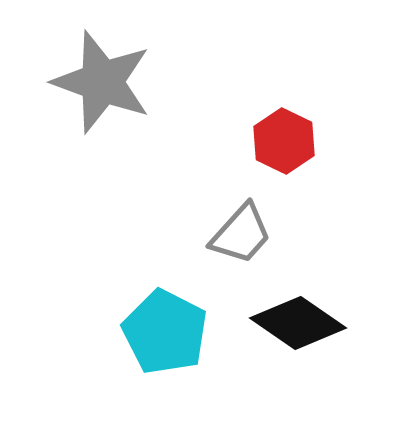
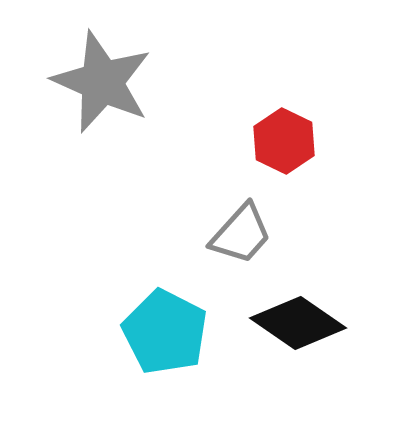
gray star: rotated 4 degrees clockwise
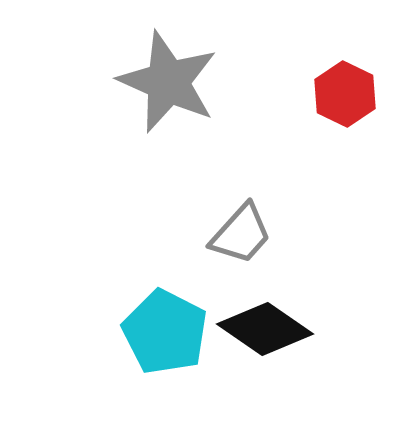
gray star: moved 66 px right
red hexagon: moved 61 px right, 47 px up
black diamond: moved 33 px left, 6 px down
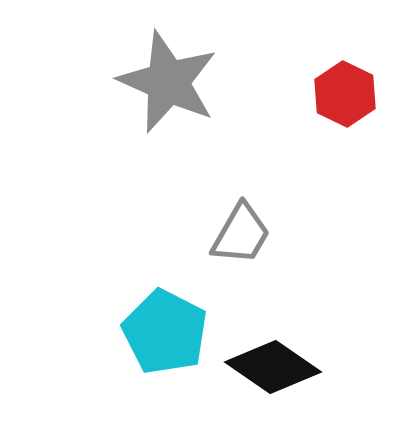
gray trapezoid: rotated 12 degrees counterclockwise
black diamond: moved 8 px right, 38 px down
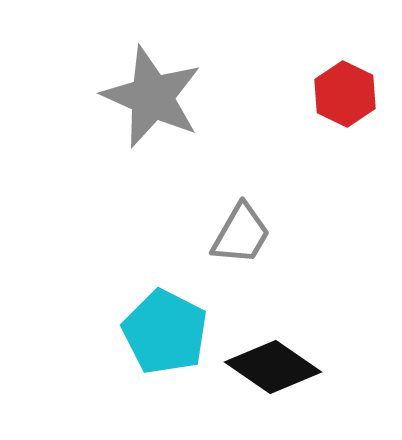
gray star: moved 16 px left, 15 px down
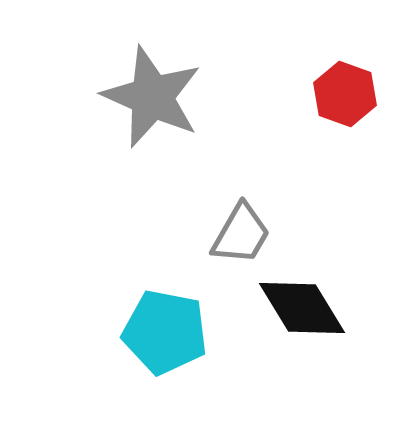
red hexagon: rotated 6 degrees counterclockwise
cyan pentagon: rotated 16 degrees counterclockwise
black diamond: moved 29 px right, 59 px up; rotated 24 degrees clockwise
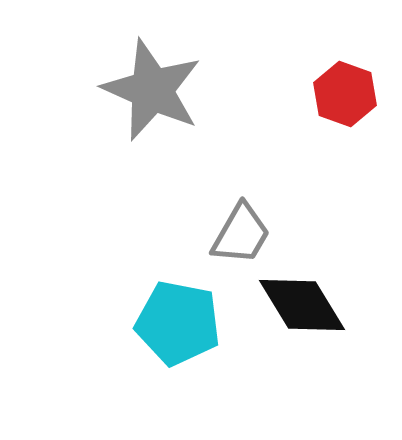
gray star: moved 7 px up
black diamond: moved 3 px up
cyan pentagon: moved 13 px right, 9 px up
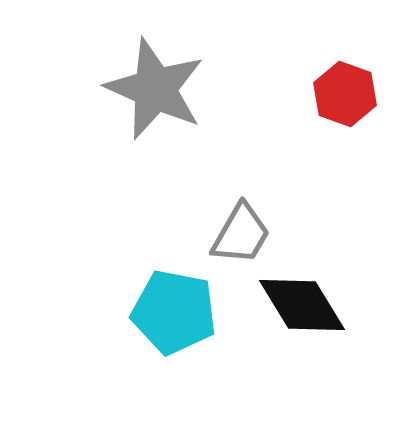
gray star: moved 3 px right, 1 px up
cyan pentagon: moved 4 px left, 11 px up
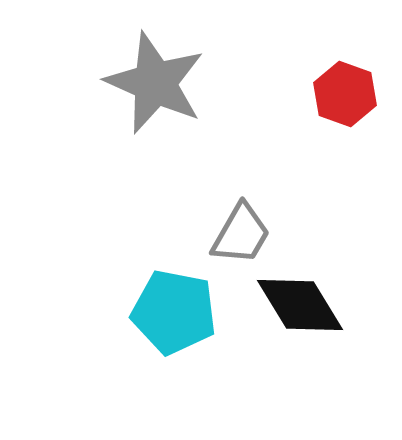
gray star: moved 6 px up
black diamond: moved 2 px left
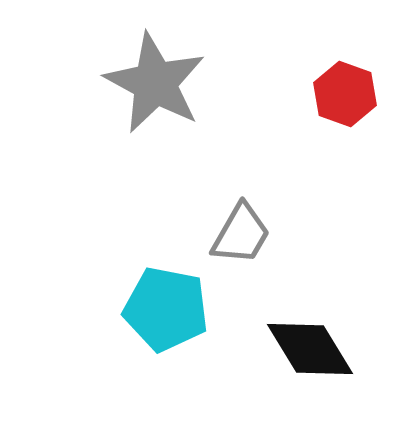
gray star: rotated 4 degrees clockwise
black diamond: moved 10 px right, 44 px down
cyan pentagon: moved 8 px left, 3 px up
